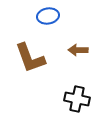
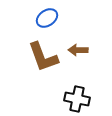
blue ellipse: moved 1 px left, 2 px down; rotated 25 degrees counterclockwise
brown L-shape: moved 13 px right, 1 px up
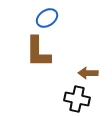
brown arrow: moved 10 px right, 23 px down
brown L-shape: moved 5 px left, 5 px up; rotated 20 degrees clockwise
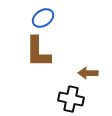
blue ellipse: moved 4 px left
black cross: moved 6 px left
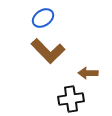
brown L-shape: moved 10 px right, 1 px up; rotated 44 degrees counterclockwise
black cross: rotated 20 degrees counterclockwise
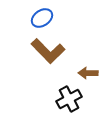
blue ellipse: moved 1 px left
black cross: moved 2 px left; rotated 20 degrees counterclockwise
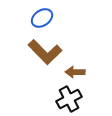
brown L-shape: moved 3 px left, 1 px down
brown arrow: moved 13 px left, 1 px up
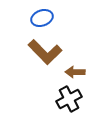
blue ellipse: rotated 15 degrees clockwise
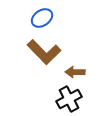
blue ellipse: rotated 15 degrees counterclockwise
brown L-shape: moved 1 px left
